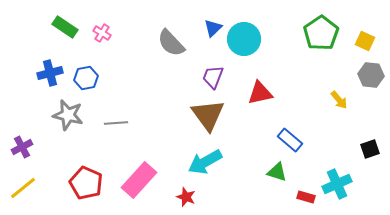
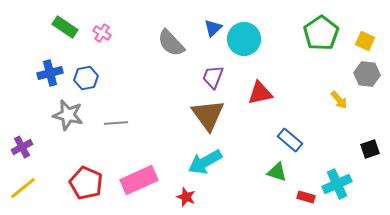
gray hexagon: moved 4 px left, 1 px up
pink rectangle: rotated 24 degrees clockwise
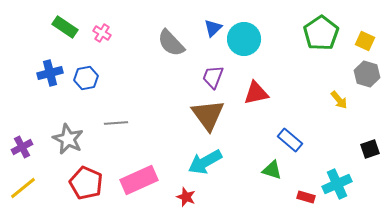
gray hexagon: rotated 10 degrees clockwise
red triangle: moved 4 px left
gray star: moved 24 px down; rotated 12 degrees clockwise
green triangle: moved 5 px left, 2 px up
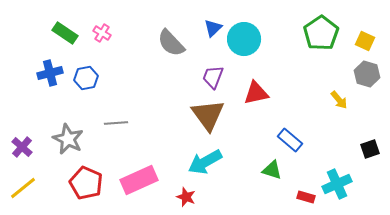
green rectangle: moved 6 px down
purple cross: rotated 20 degrees counterclockwise
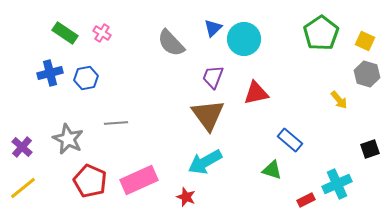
red pentagon: moved 4 px right, 2 px up
red rectangle: moved 3 px down; rotated 42 degrees counterclockwise
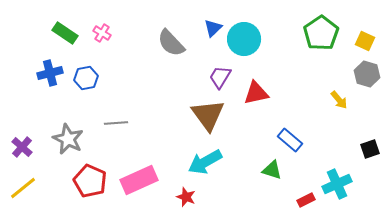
purple trapezoid: moved 7 px right; rotated 10 degrees clockwise
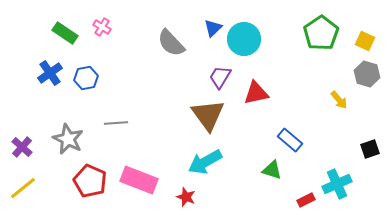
pink cross: moved 6 px up
blue cross: rotated 20 degrees counterclockwise
pink rectangle: rotated 45 degrees clockwise
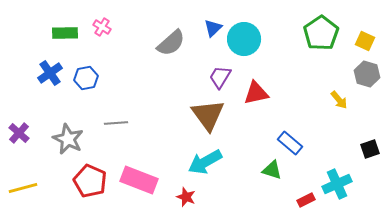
green rectangle: rotated 35 degrees counterclockwise
gray semicircle: rotated 88 degrees counterclockwise
blue rectangle: moved 3 px down
purple cross: moved 3 px left, 14 px up
yellow line: rotated 24 degrees clockwise
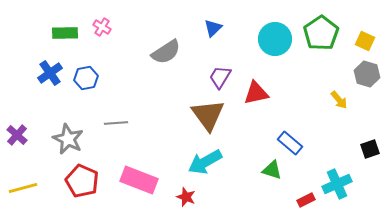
cyan circle: moved 31 px right
gray semicircle: moved 5 px left, 9 px down; rotated 8 degrees clockwise
purple cross: moved 2 px left, 2 px down
red pentagon: moved 8 px left
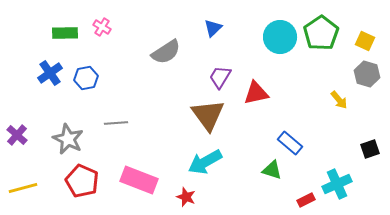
cyan circle: moved 5 px right, 2 px up
